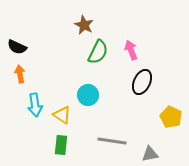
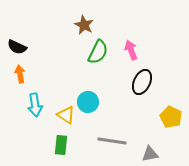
cyan circle: moved 7 px down
yellow triangle: moved 4 px right
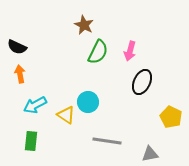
pink arrow: moved 1 px left, 1 px down; rotated 144 degrees counterclockwise
cyan arrow: rotated 70 degrees clockwise
gray line: moved 5 px left
green rectangle: moved 30 px left, 4 px up
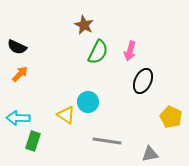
orange arrow: rotated 54 degrees clockwise
black ellipse: moved 1 px right, 1 px up
cyan arrow: moved 17 px left, 13 px down; rotated 30 degrees clockwise
green rectangle: moved 2 px right; rotated 12 degrees clockwise
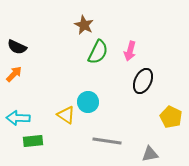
orange arrow: moved 6 px left
green rectangle: rotated 66 degrees clockwise
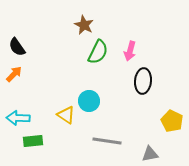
black semicircle: rotated 30 degrees clockwise
black ellipse: rotated 20 degrees counterclockwise
cyan circle: moved 1 px right, 1 px up
yellow pentagon: moved 1 px right, 4 px down
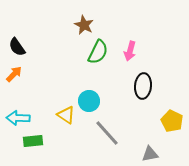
black ellipse: moved 5 px down
gray line: moved 8 px up; rotated 40 degrees clockwise
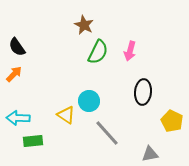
black ellipse: moved 6 px down
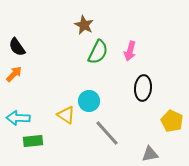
black ellipse: moved 4 px up
